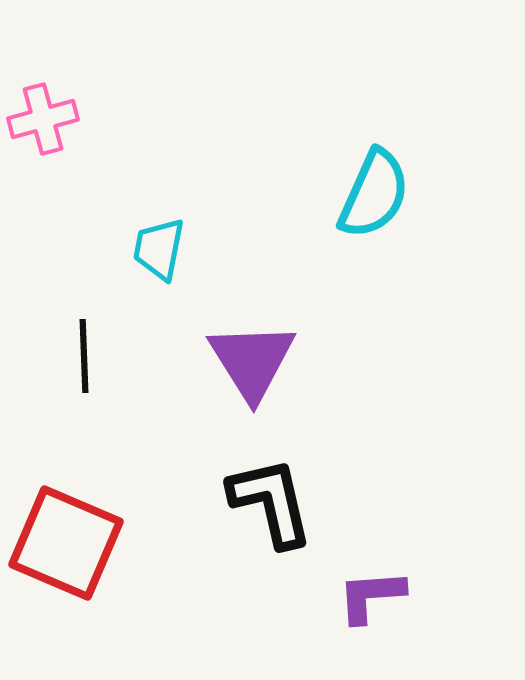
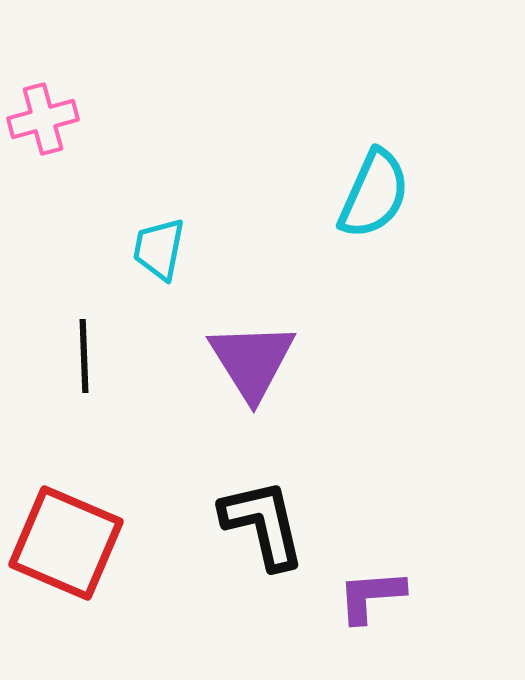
black L-shape: moved 8 px left, 22 px down
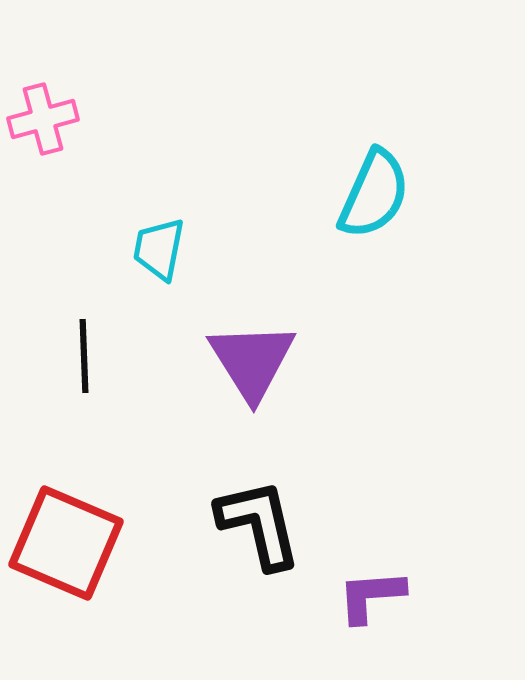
black L-shape: moved 4 px left
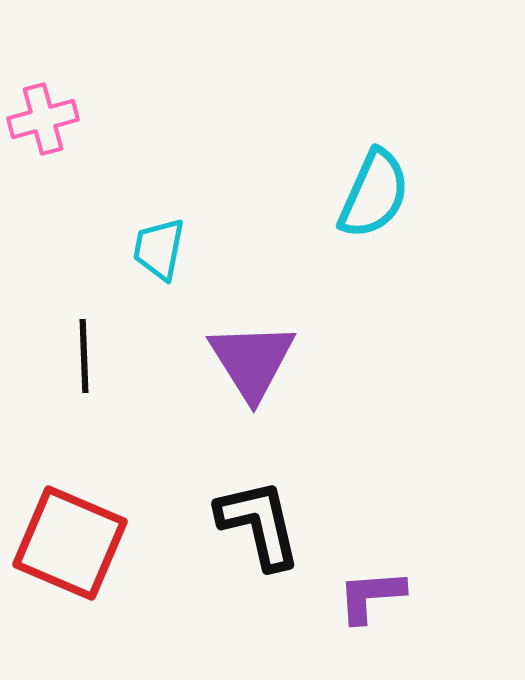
red square: moved 4 px right
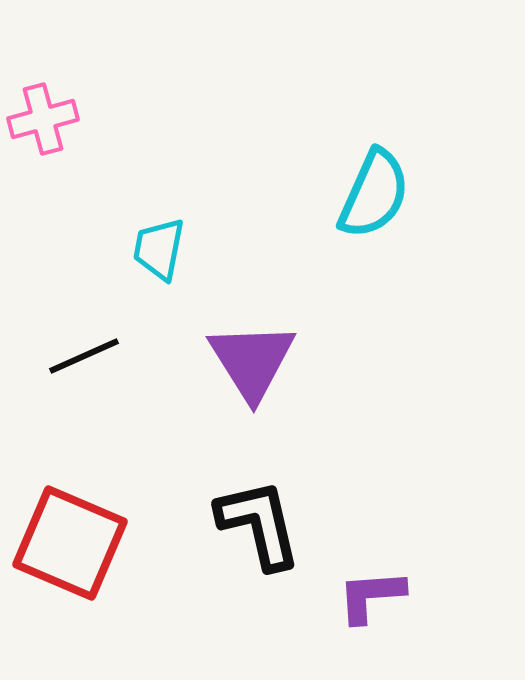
black line: rotated 68 degrees clockwise
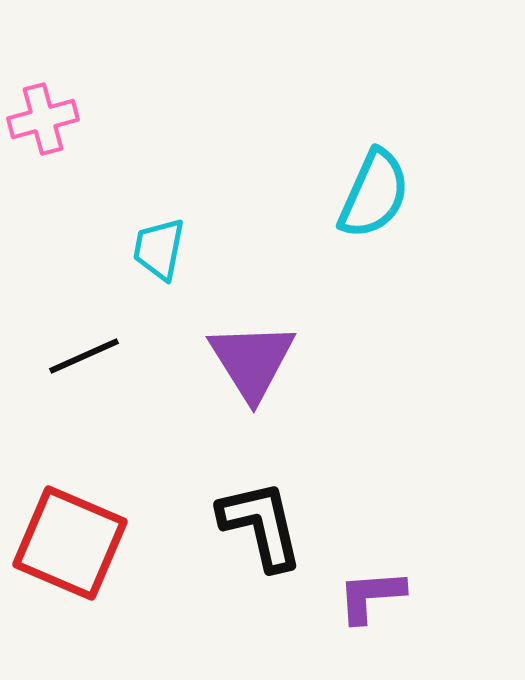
black L-shape: moved 2 px right, 1 px down
